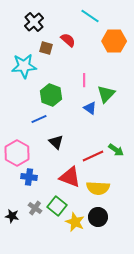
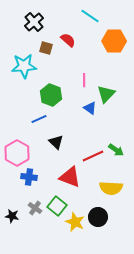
yellow semicircle: moved 13 px right
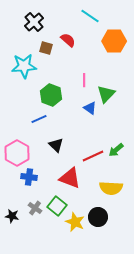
black triangle: moved 3 px down
green arrow: rotated 105 degrees clockwise
red triangle: moved 1 px down
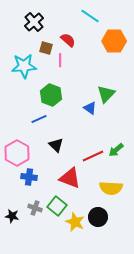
pink line: moved 24 px left, 20 px up
gray cross: rotated 16 degrees counterclockwise
